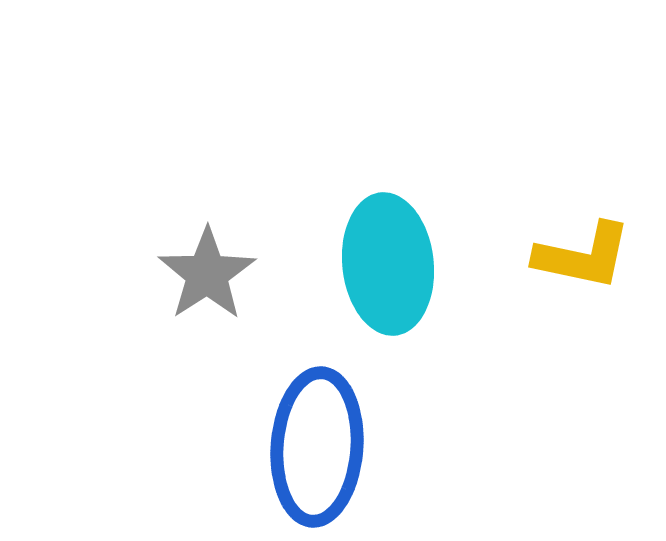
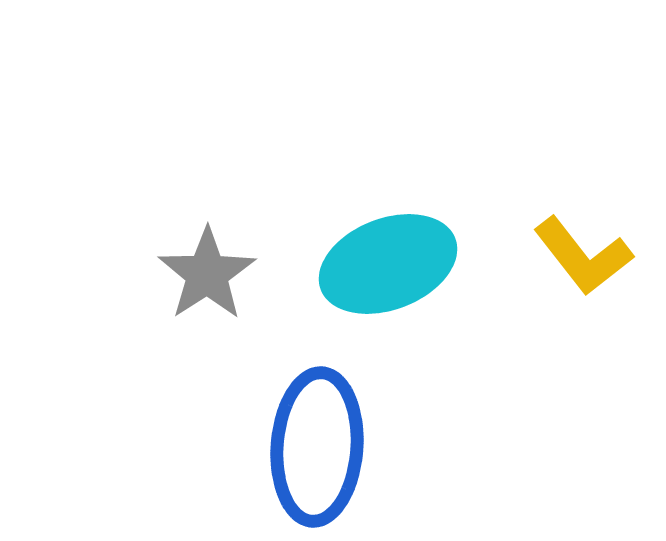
yellow L-shape: rotated 40 degrees clockwise
cyan ellipse: rotated 75 degrees clockwise
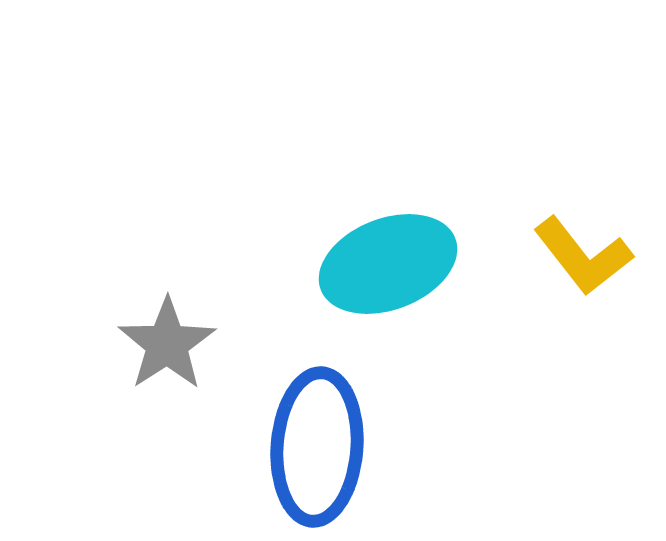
gray star: moved 40 px left, 70 px down
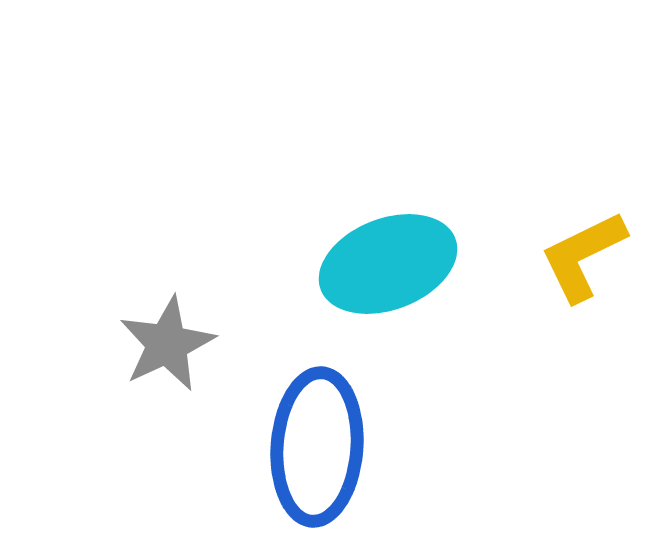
yellow L-shape: rotated 102 degrees clockwise
gray star: rotated 8 degrees clockwise
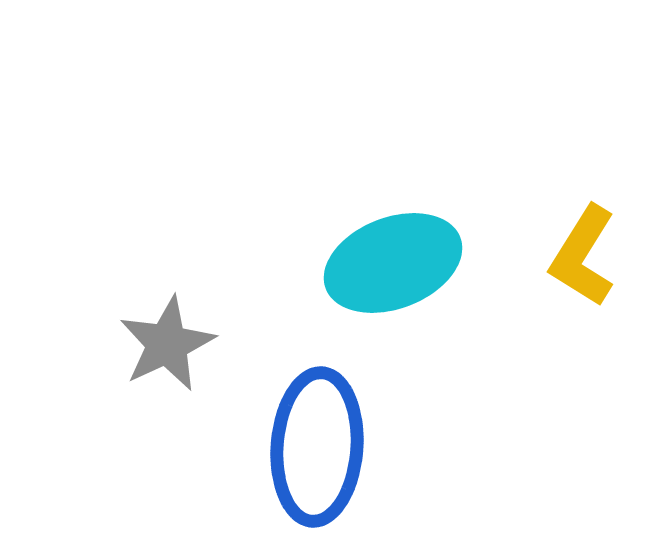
yellow L-shape: rotated 32 degrees counterclockwise
cyan ellipse: moved 5 px right, 1 px up
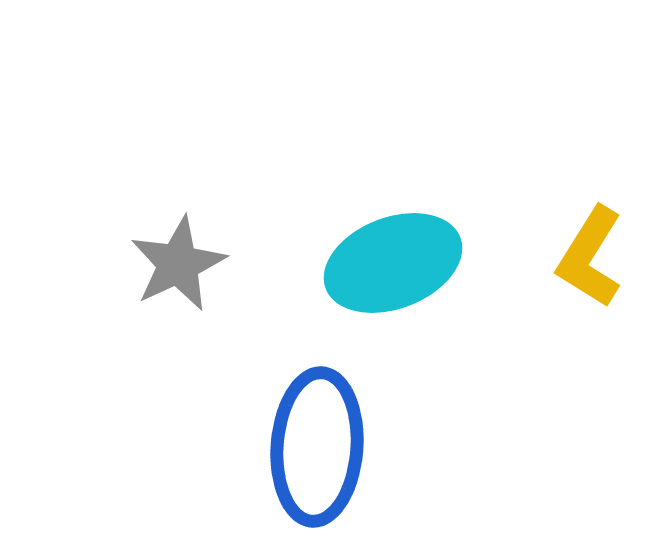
yellow L-shape: moved 7 px right, 1 px down
gray star: moved 11 px right, 80 px up
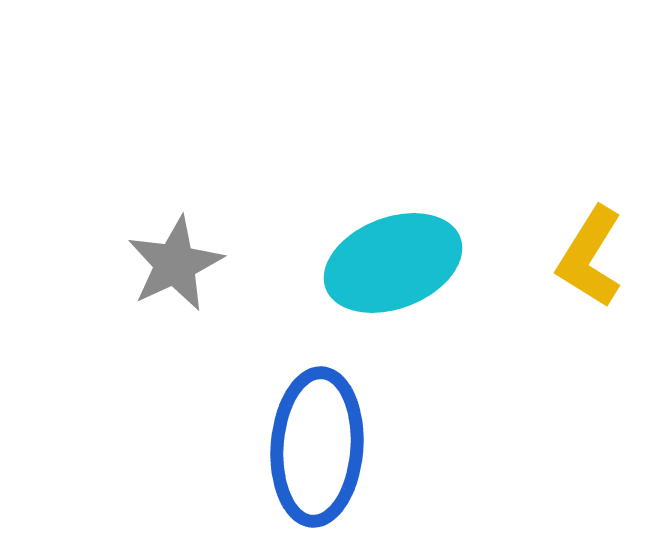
gray star: moved 3 px left
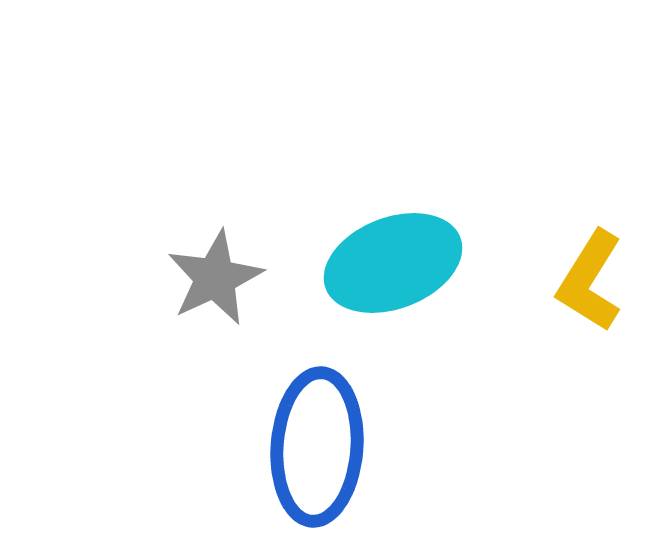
yellow L-shape: moved 24 px down
gray star: moved 40 px right, 14 px down
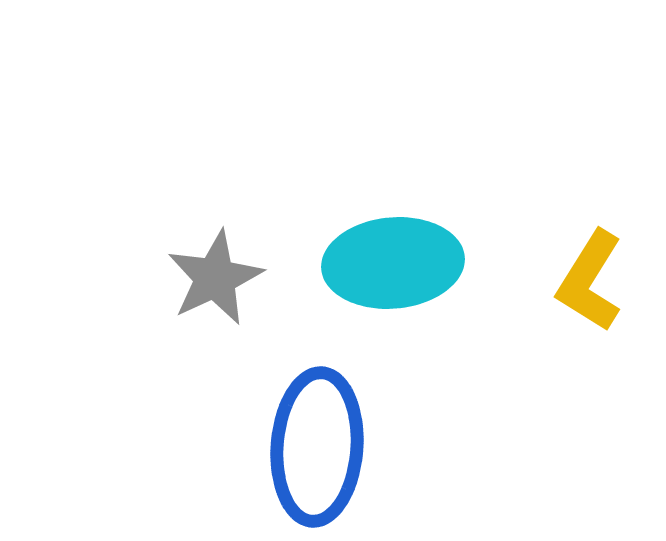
cyan ellipse: rotated 16 degrees clockwise
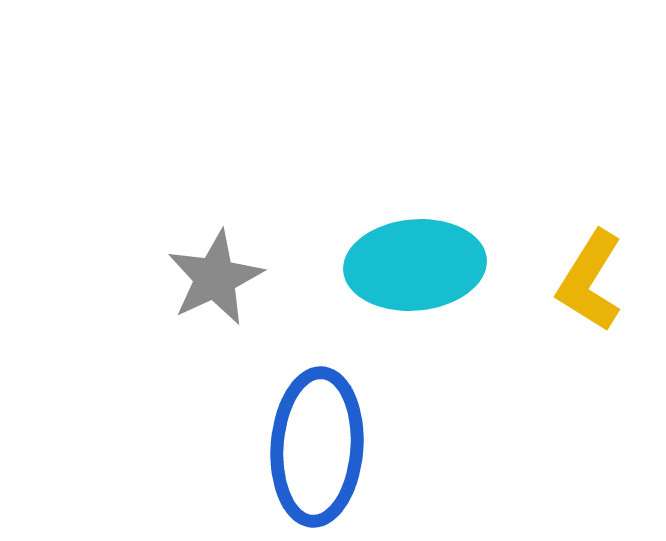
cyan ellipse: moved 22 px right, 2 px down
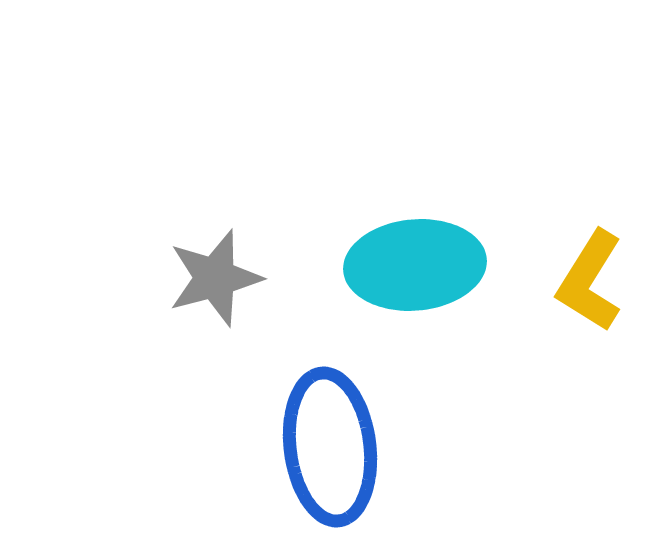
gray star: rotated 10 degrees clockwise
blue ellipse: moved 13 px right; rotated 11 degrees counterclockwise
